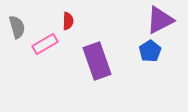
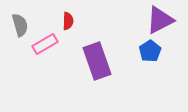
gray semicircle: moved 3 px right, 2 px up
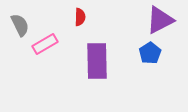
red semicircle: moved 12 px right, 4 px up
gray semicircle: rotated 10 degrees counterclockwise
blue pentagon: moved 2 px down
purple rectangle: rotated 18 degrees clockwise
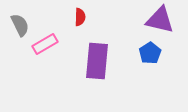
purple triangle: rotated 40 degrees clockwise
purple rectangle: rotated 6 degrees clockwise
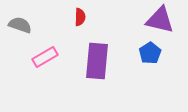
gray semicircle: rotated 45 degrees counterclockwise
pink rectangle: moved 13 px down
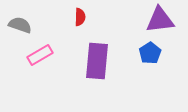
purple triangle: rotated 20 degrees counterclockwise
pink rectangle: moved 5 px left, 2 px up
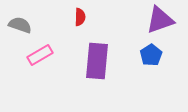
purple triangle: rotated 12 degrees counterclockwise
blue pentagon: moved 1 px right, 2 px down
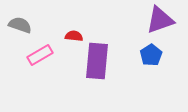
red semicircle: moved 6 px left, 19 px down; rotated 84 degrees counterclockwise
